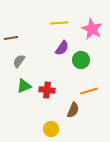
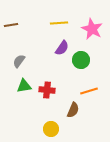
brown line: moved 13 px up
green triangle: rotated 14 degrees clockwise
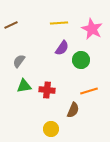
brown line: rotated 16 degrees counterclockwise
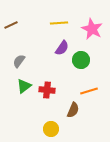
green triangle: rotated 28 degrees counterclockwise
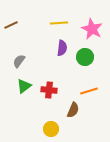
purple semicircle: rotated 28 degrees counterclockwise
green circle: moved 4 px right, 3 px up
red cross: moved 2 px right
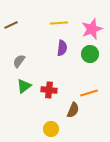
pink star: rotated 25 degrees clockwise
green circle: moved 5 px right, 3 px up
orange line: moved 2 px down
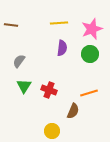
brown line: rotated 32 degrees clockwise
green triangle: rotated 21 degrees counterclockwise
red cross: rotated 14 degrees clockwise
brown semicircle: moved 1 px down
yellow circle: moved 1 px right, 2 px down
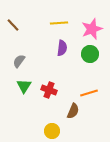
brown line: moved 2 px right; rotated 40 degrees clockwise
